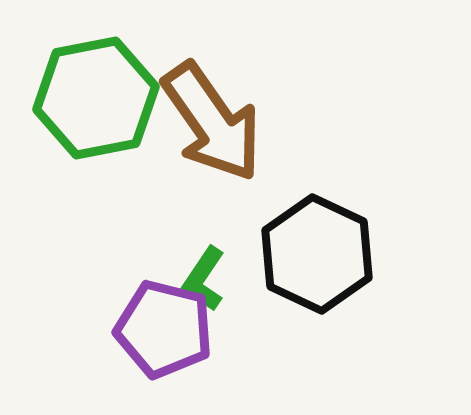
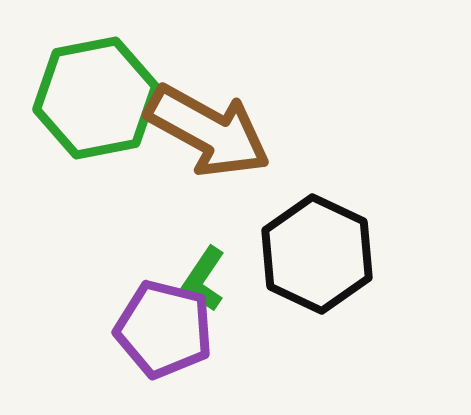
brown arrow: moved 4 px left, 9 px down; rotated 26 degrees counterclockwise
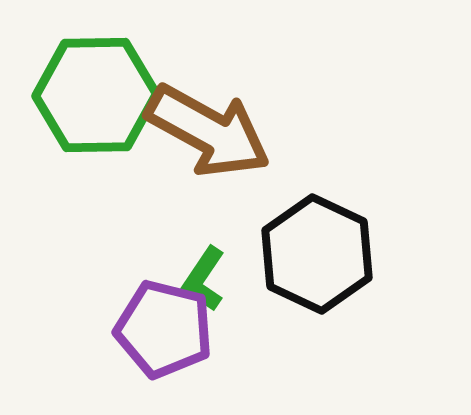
green hexagon: moved 3 px up; rotated 10 degrees clockwise
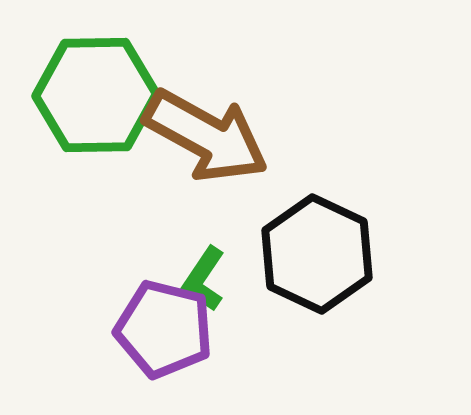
brown arrow: moved 2 px left, 5 px down
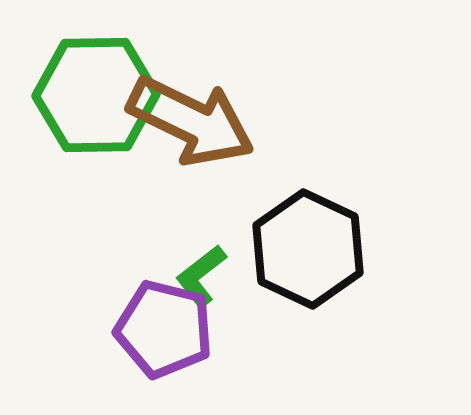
brown arrow: moved 15 px left, 15 px up; rotated 3 degrees counterclockwise
black hexagon: moved 9 px left, 5 px up
green L-shape: moved 3 px left, 3 px up; rotated 18 degrees clockwise
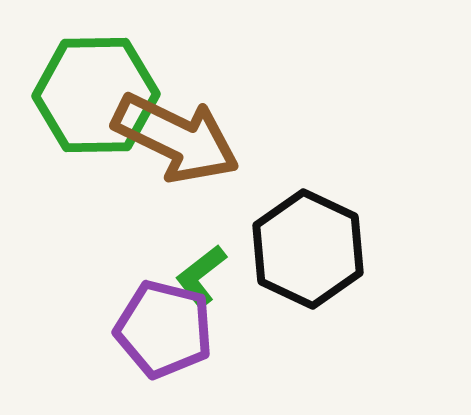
brown arrow: moved 15 px left, 17 px down
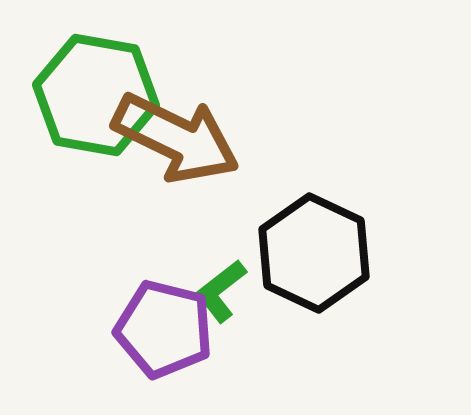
green hexagon: rotated 11 degrees clockwise
black hexagon: moved 6 px right, 4 px down
green L-shape: moved 20 px right, 15 px down
